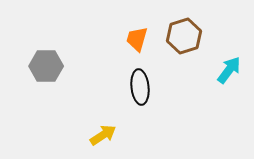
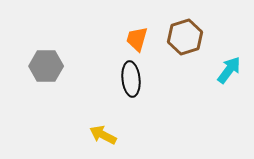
brown hexagon: moved 1 px right, 1 px down
black ellipse: moved 9 px left, 8 px up
yellow arrow: rotated 120 degrees counterclockwise
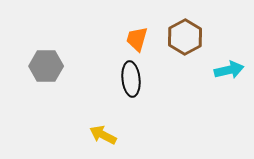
brown hexagon: rotated 12 degrees counterclockwise
cyan arrow: rotated 40 degrees clockwise
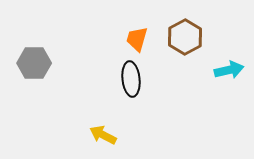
gray hexagon: moved 12 px left, 3 px up
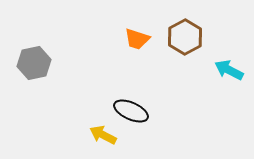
orange trapezoid: rotated 88 degrees counterclockwise
gray hexagon: rotated 12 degrees counterclockwise
cyan arrow: rotated 140 degrees counterclockwise
black ellipse: moved 32 px down; rotated 60 degrees counterclockwise
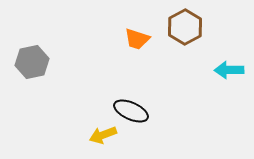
brown hexagon: moved 10 px up
gray hexagon: moved 2 px left, 1 px up
cyan arrow: rotated 28 degrees counterclockwise
yellow arrow: rotated 48 degrees counterclockwise
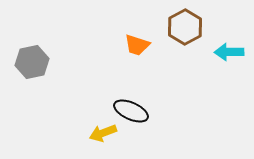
orange trapezoid: moved 6 px down
cyan arrow: moved 18 px up
yellow arrow: moved 2 px up
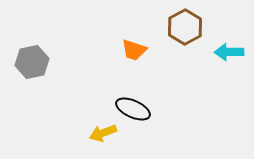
orange trapezoid: moved 3 px left, 5 px down
black ellipse: moved 2 px right, 2 px up
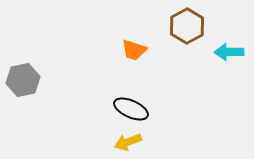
brown hexagon: moved 2 px right, 1 px up
gray hexagon: moved 9 px left, 18 px down
black ellipse: moved 2 px left
yellow arrow: moved 25 px right, 9 px down
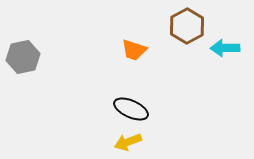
cyan arrow: moved 4 px left, 4 px up
gray hexagon: moved 23 px up
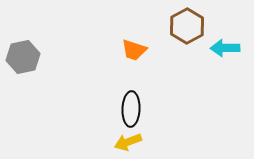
black ellipse: rotated 68 degrees clockwise
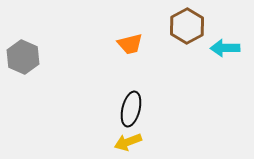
orange trapezoid: moved 4 px left, 6 px up; rotated 32 degrees counterclockwise
gray hexagon: rotated 24 degrees counterclockwise
black ellipse: rotated 12 degrees clockwise
